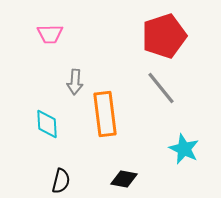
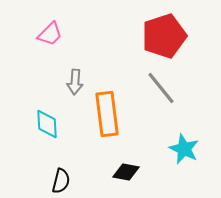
pink trapezoid: rotated 44 degrees counterclockwise
orange rectangle: moved 2 px right
black diamond: moved 2 px right, 7 px up
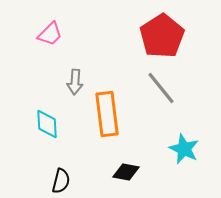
red pentagon: moved 2 px left; rotated 15 degrees counterclockwise
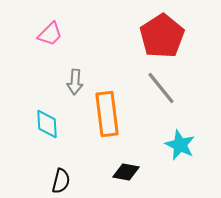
cyan star: moved 4 px left, 4 px up
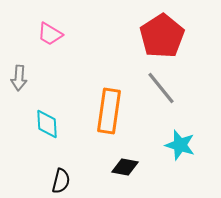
pink trapezoid: rotated 76 degrees clockwise
gray arrow: moved 56 px left, 4 px up
orange rectangle: moved 2 px right, 3 px up; rotated 15 degrees clockwise
cyan star: rotated 8 degrees counterclockwise
black diamond: moved 1 px left, 5 px up
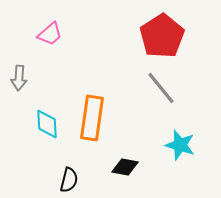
pink trapezoid: rotated 72 degrees counterclockwise
orange rectangle: moved 17 px left, 7 px down
black semicircle: moved 8 px right, 1 px up
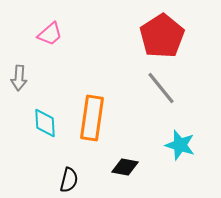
cyan diamond: moved 2 px left, 1 px up
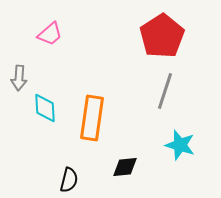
gray line: moved 4 px right, 3 px down; rotated 57 degrees clockwise
cyan diamond: moved 15 px up
black diamond: rotated 16 degrees counterclockwise
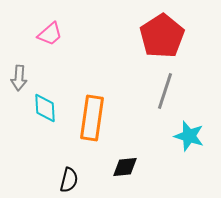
cyan star: moved 9 px right, 9 px up
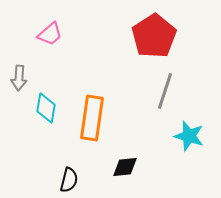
red pentagon: moved 8 px left
cyan diamond: moved 1 px right; rotated 12 degrees clockwise
